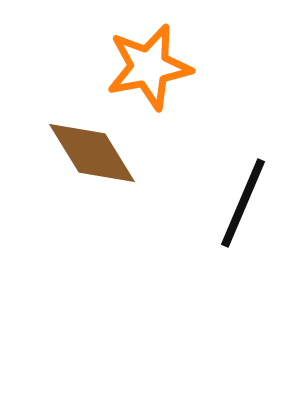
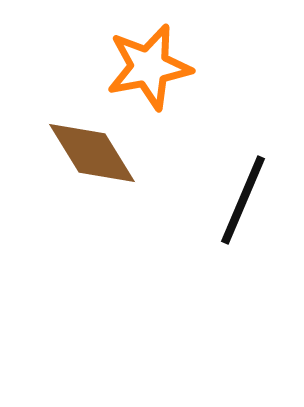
black line: moved 3 px up
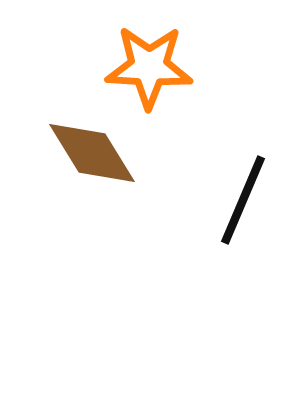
orange star: rotated 14 degrees clockwise
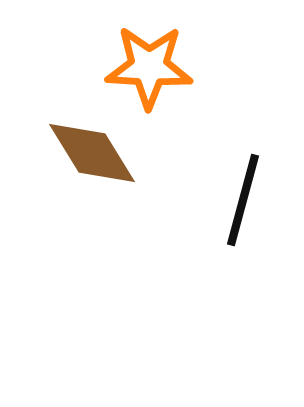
black line: rotated 8 degrees counterclockwise
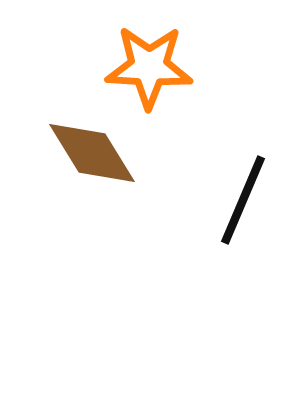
black line: rotated 8 degrees clockwise
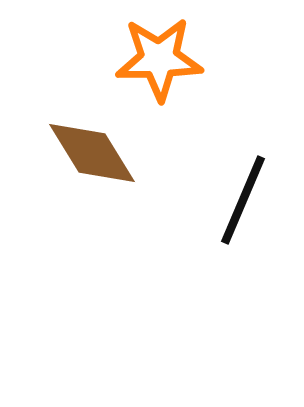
orange star: moved 10 px right, 8 px up; rotated 4 degrees counterclockwise
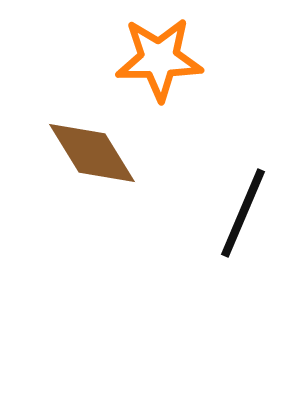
black line: moved 13 px down
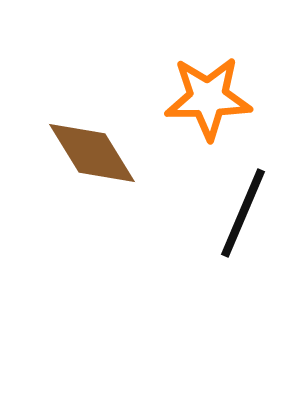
orange star: moved 49 px right, 39 px down
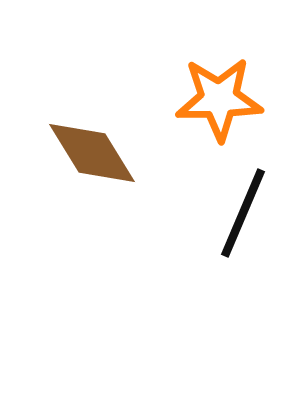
orange star: moved 11 px right, 1 px down
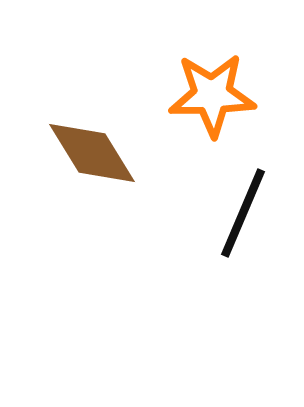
orange star: moved 7 px left, 4 px up
